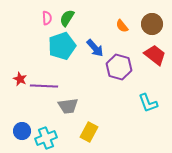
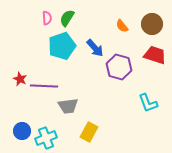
red trapezoid: rotated 20 degrees counterclockwise
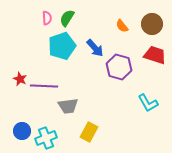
cyan L-shape: rotated 10 degrees counterclockwise
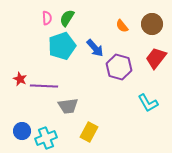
red trapezoid: moved 1 px right, 3 px down; rotated 70 degrees counterclockwise
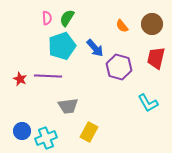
red trapezoid: rotated 25 degrees counterclockwise
purple line: moved 4 px right, 10 px up
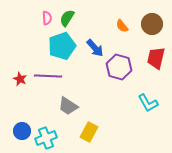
gray trapezoid: rotated 40 degrees clockwise
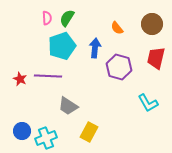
orange semicircle: moved 5 px left, 2 px down
blue arrow: rotated 132 degrees counterclockwise
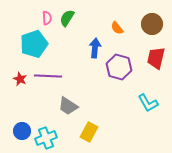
cyan pentagon: moved 28 px left, 2 px up
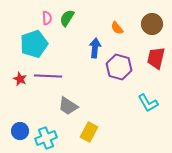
blue circle: moved 2 px left
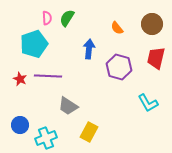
blue arrow: moved 6 px left, 1 px down
blue circle: moved 6 px up
